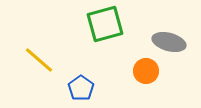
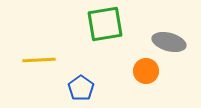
green square: rotated 6 degrees clockwise
yellow line: rotated 44 degrees counterclockwise
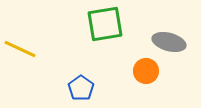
yellow line: moved 19 px left, 11 px up; rotated 28 degrees clockwise
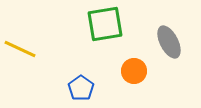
gray ellipse: rotated 48 degrees clockwise
orange circle: moved 12 px left
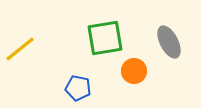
green square: moved 14 px down
yellow line: rotated 64 degrees counterclockwise
blue pentagon: moved 3 px left; rotated 25 degrees counterclockwise
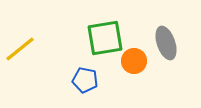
gray ellipse: moved 3 px left, 1 px down; rotated 8 degrees clockwise
orange circle: moved 10 px up
blue pentagon: moved 7 px right, 8 px up
